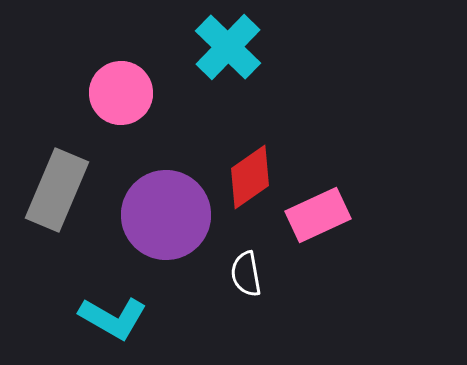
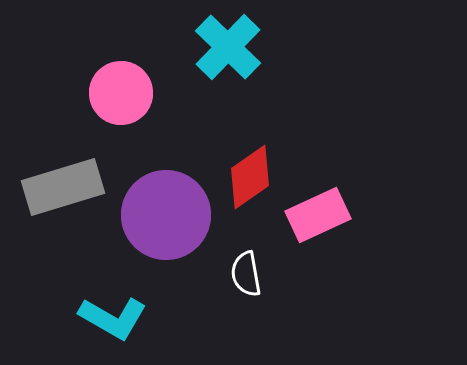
gray rectangle: moved 6 px right, 3 px up; rotated 50 degrees clockwise
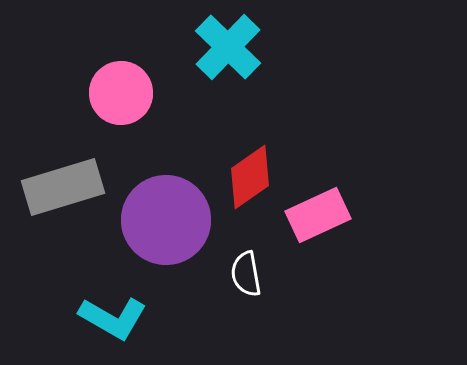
purple circle: moved 5 px down
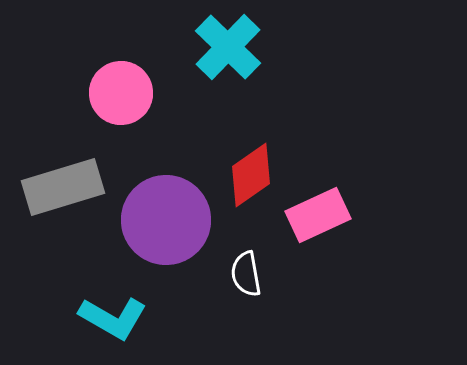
red diamond: moved 1 px right, 2 px up
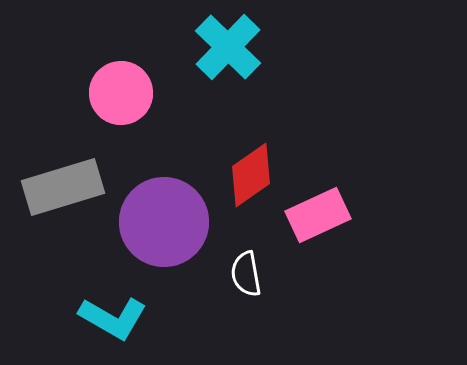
purple circle: moved 2 px left, 2 px down
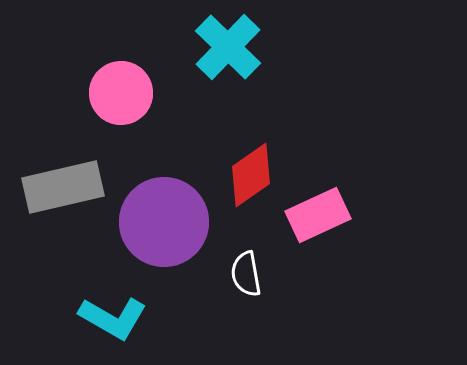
gray rectangle: rotated 4 degrees clockwise
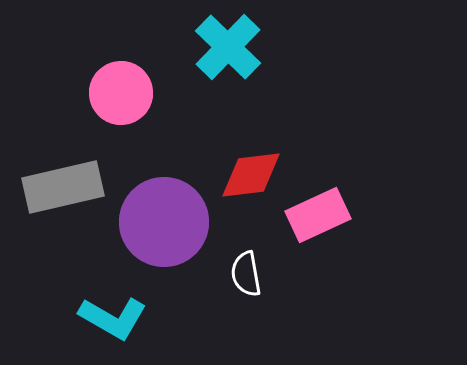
red diamond: rotated 28 degrees clockwise
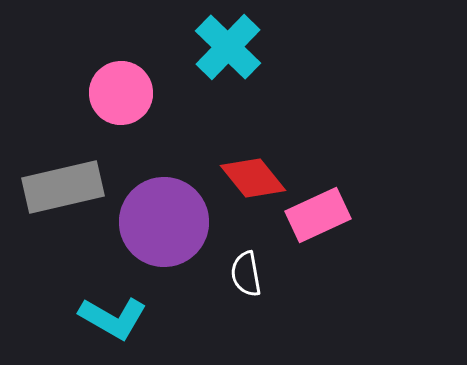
red diamond: moved 2 px right, 3 px down; rotated 58 degrees clockwise
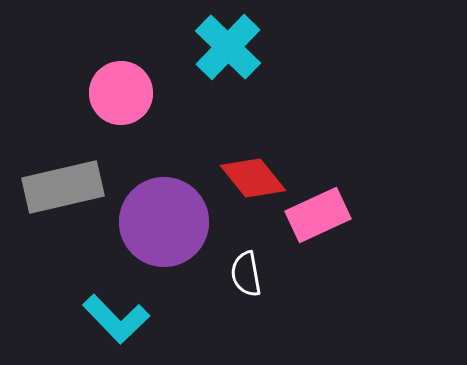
cyan L-shape: moved 3 px right, 1 px down; rotated 16 degrees clockwise
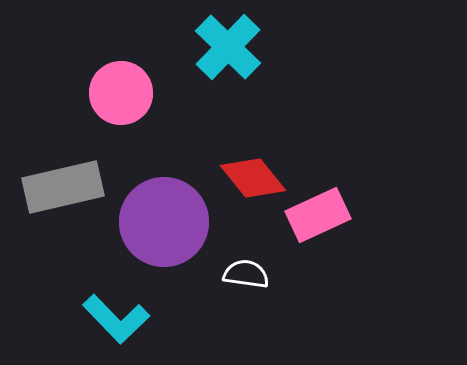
white semicircle: rotated 108 degrees clockwise
